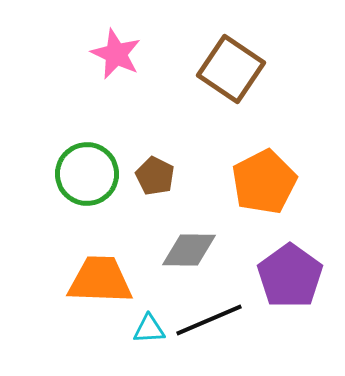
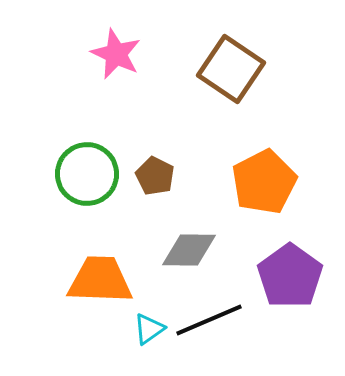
cyan triangle: rotated 32 degrees counterclockwise
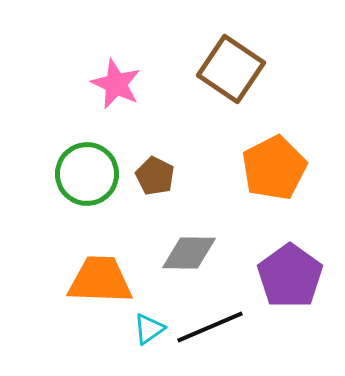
pink star: moved 30 px down
orange pentagon: moved 10 px right, 14 px up
gray diamond: moved 3 px down
black line: moved 1 px right, 7 px down
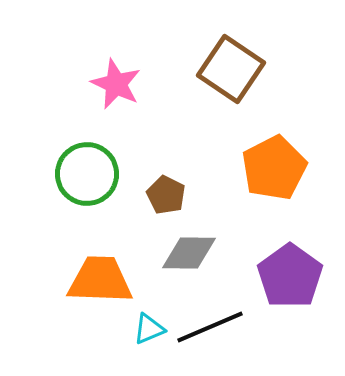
brown pentagon: moved 11 px right, 19 px down
cyan triangle: rotated 12 degrees clockwise
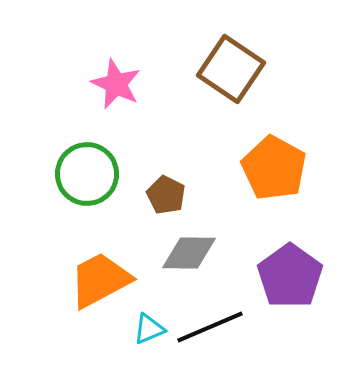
orange pentagon: rotated 16 degrees counterclockwise
orange trapezoid: rotated 30 degrees counterclockwise
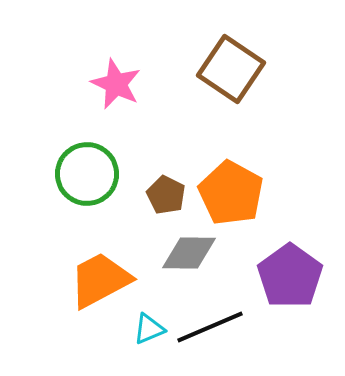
orange pentagon: moved 43 px left, 25 px down
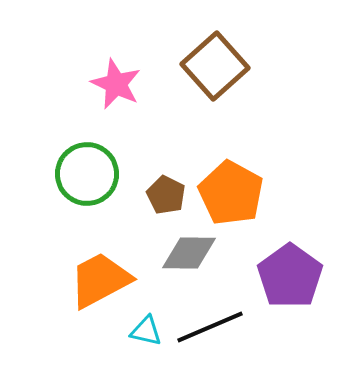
brown square: moved 16 px left, 3 px up; rotated 14 degrees clockwise
cyan triangle: moved 3 px left, 2 px down; rotated 36 degrees clockwise
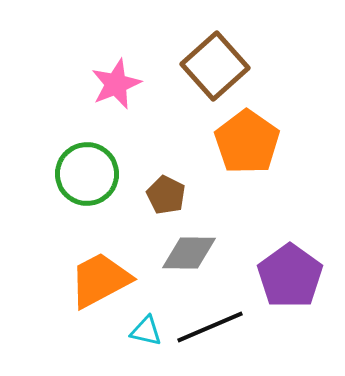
pink star: rotated 24 degrees clockwise
orange pentagon: moved 16 px right, 51 px up; rotated 6 degrees clockwise
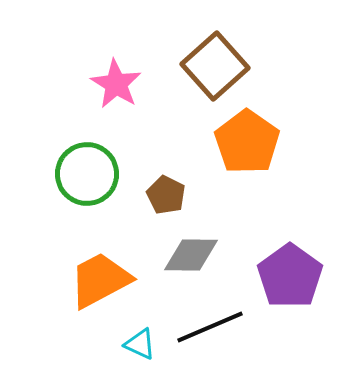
pink star: rotated 18 degrees counterclockwise
gray diamond: moved 2 px right, 2 px down
cyan triangle: moved 6 px left, 13 px down; rotated 12 degrees clockwise
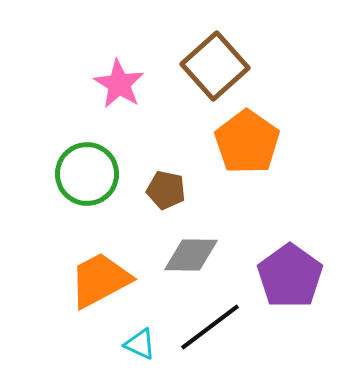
pink star: moved 3 px right
brown pentagon: moved 5 px up; rotated 15 degrees counterclockwise
black line: rotated 14 degrees counterclockwise
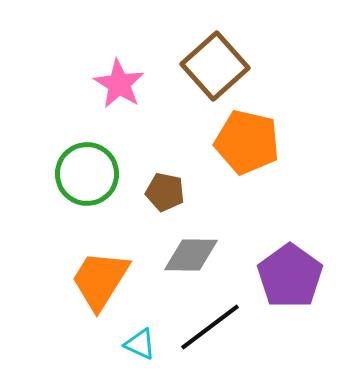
orange pentagon: rotated 22 degrees counterclockwise
brown pentagon: moved 1 px left, 2 px down
orange trapezoid: rotated 30 degrees counterclockwise
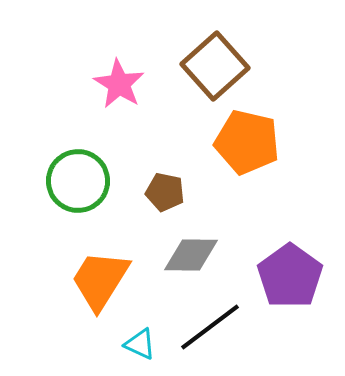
green circle: moved 9 px left, 7 px down
